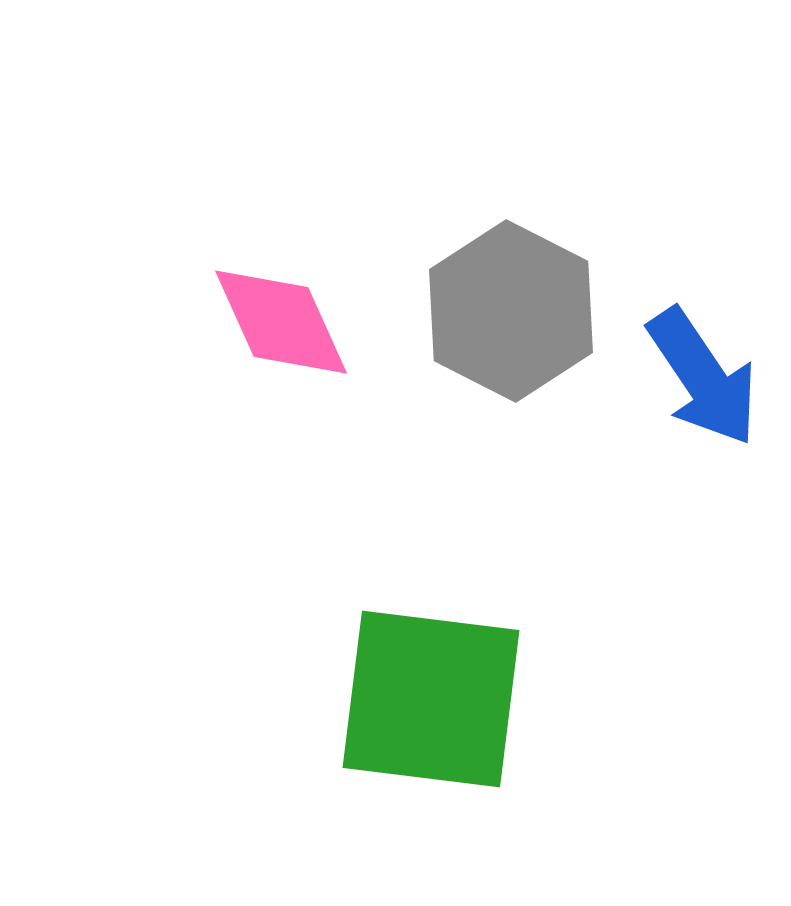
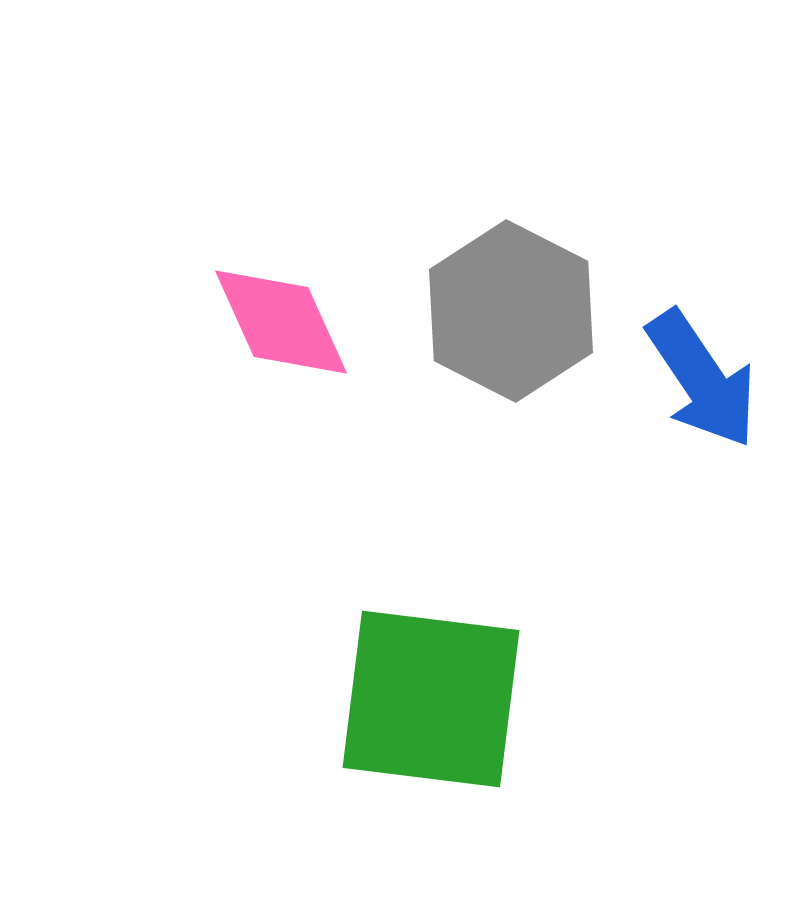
blue arrow: moved 1 px left, 2 px down
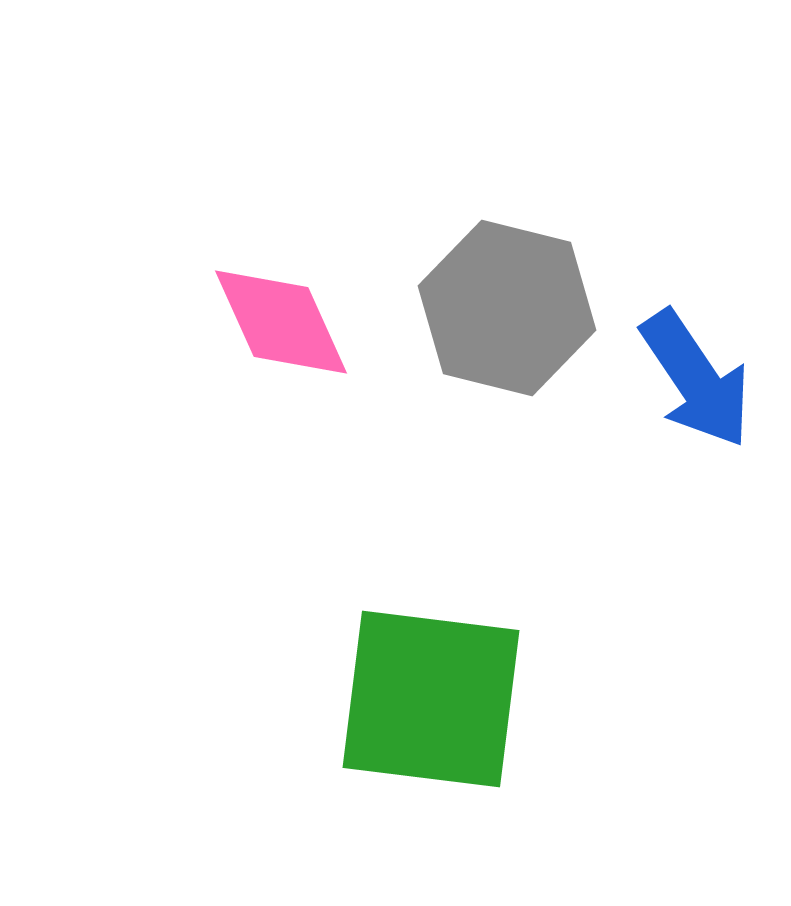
gray hexagon: moved 4 px left, 3 px up; rotated 13 degrees counterclockwise
blue arrow: moved 6 px left
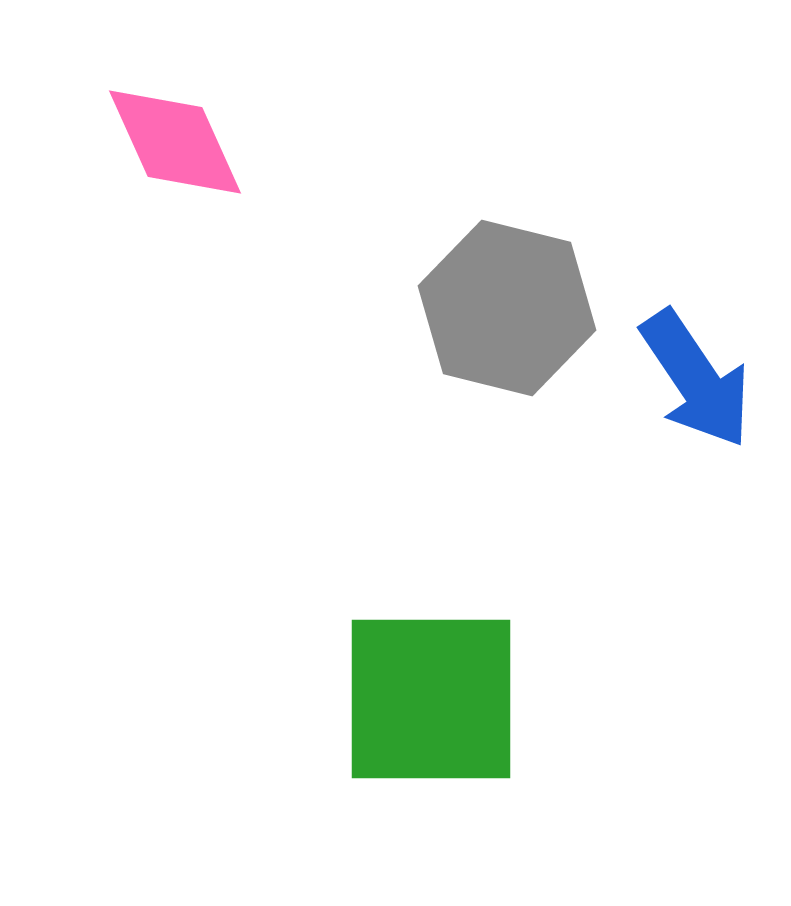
pink diamond: moved 106 px left, 180 px up
green square: rotated 7 degrees counterclockwise
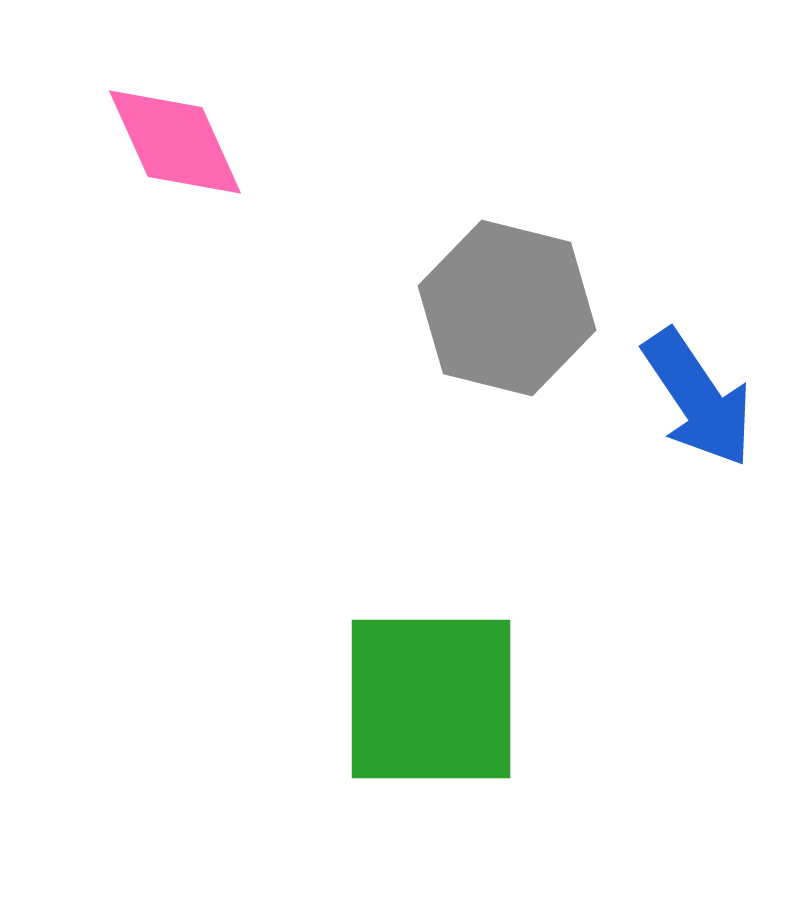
blue arrow: moved 2 px right, 19 px down
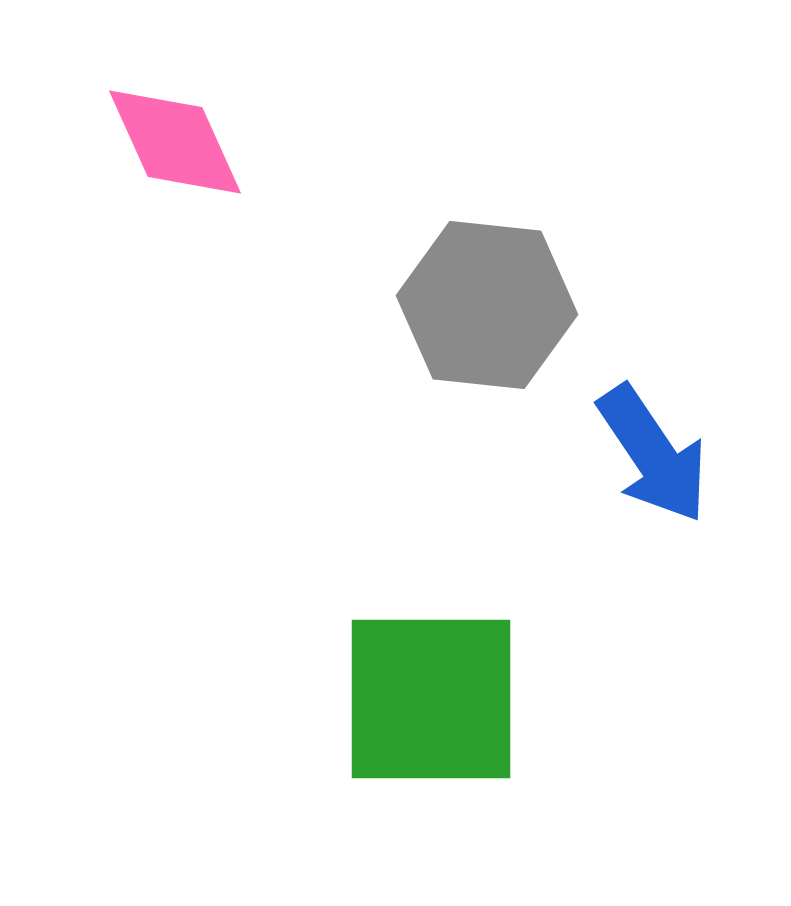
gray hexagon: moved 20 px left, 3 px up; rotated 8 degrees counterclockwise
blue arrow: moved 45 px left, 56 px down
